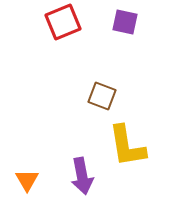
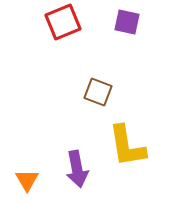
purple square: moved 2 px right
brown square: moved 4 px left, 4 px up
purple arrow: moved 5 px left, 7 px up
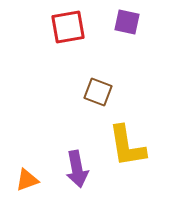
red square: moved 5 px right, 5 px down; rotated 12 degrees clockwise
orange triangle: rotated 40 degrees clockwise
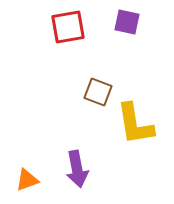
yellow L-shape: moved 8 px right, 22 px up
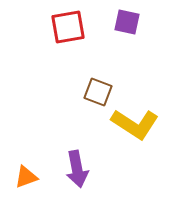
yellow L-shape: rotated 48 degrees counterclockwise
orange triangle: moved 1 px left, 3 px up
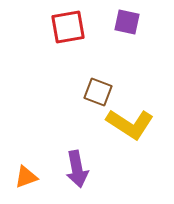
yellow L-shape: moved 5 px left
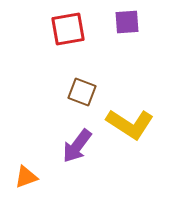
purple square: rotated 16 degrees counterclockwise
red square: moved 2 px down
brown square: moved 16 px left
purple arrow: moved 23 px up; rotated 48 degrees clockwise
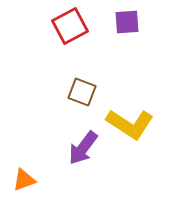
red square: moved 2 px right, 3 px up; rotated 18 degrees counterclockwise
purple arrow: moved 6 px right, 2 px down
orange triangle: moved 2 px left, 3 px down
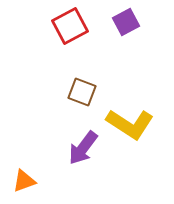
purple square: moved 1 px left; rotated 24 degrees counterclockwise
orange triangle: moved 1 px down
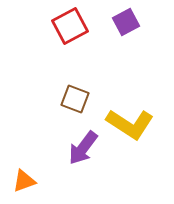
brown square: moved 7 px left, 7 px down
